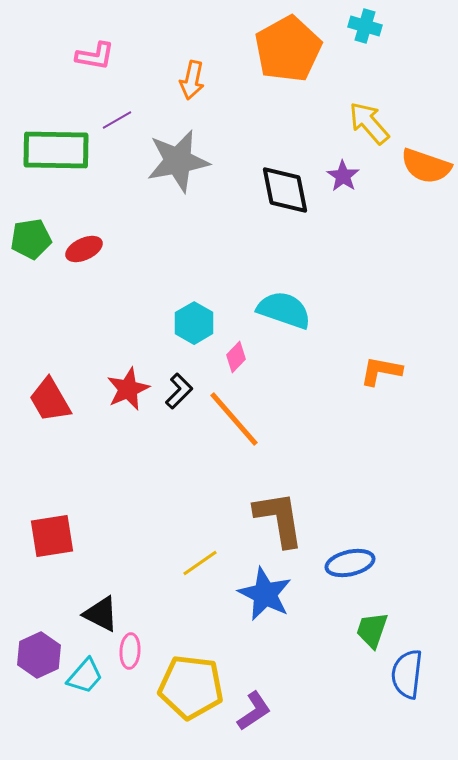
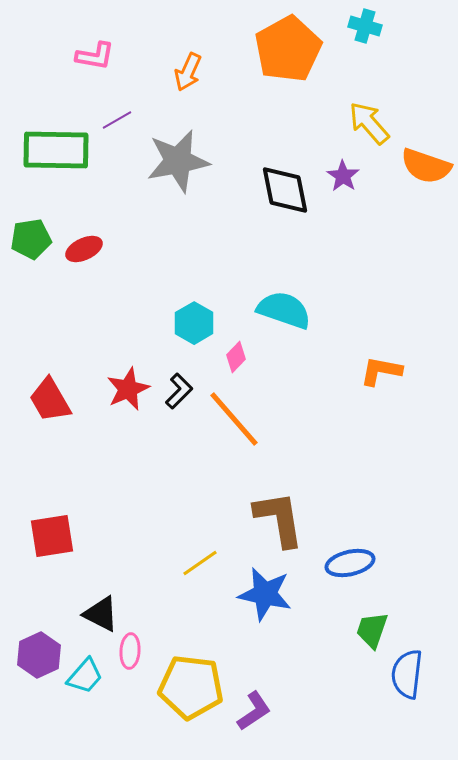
orange arrow: moved 4 px left, 8 px up; rotated 12 degrees clockwise
blue star: rotated 14 degrees counterclockwise
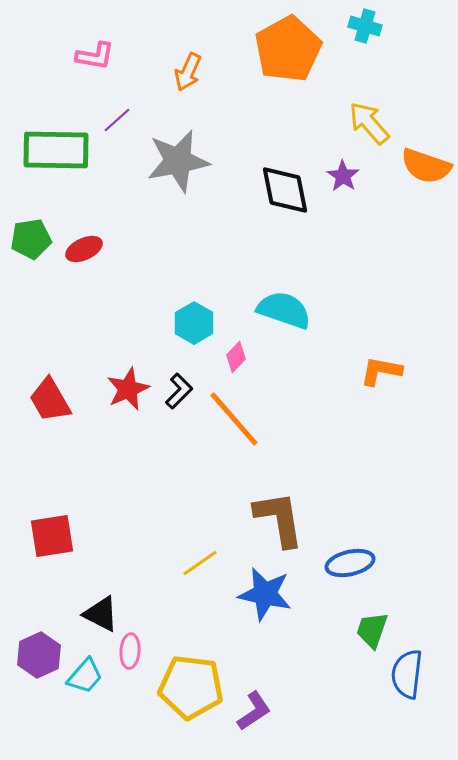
purple line: rotated 12 degrees counterclockwise
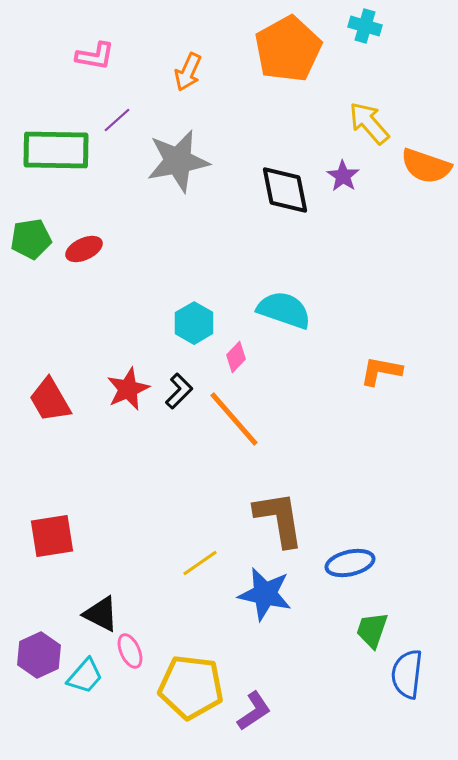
pink ellipse: rotated 28 degrees counterclockwise
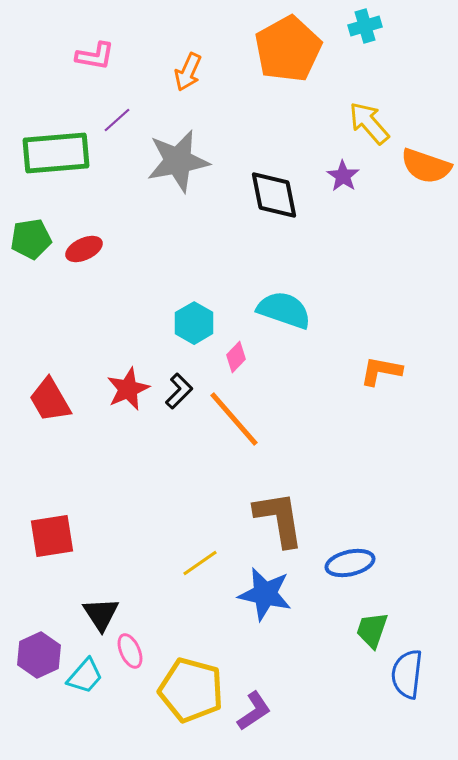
cyan cross: rotated 32 degrees counterclockwise
green rectangle: moved 3 px down; rotated 6 degrees counterclockwise
black diamond: moved 11 px left, 5 px down
black triangle: rotated 30 degrees clockwise
yellow pentagon: moved 3 px down; rotated 8 degrees clockwise
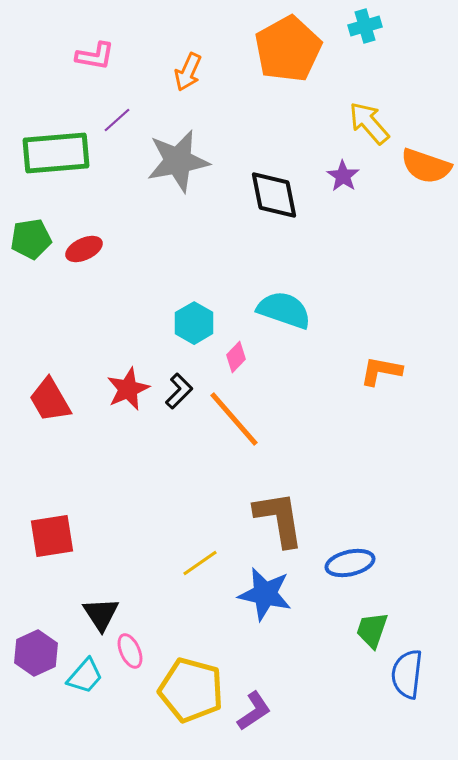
purple hexagon: moved 3 px left, 2 px up
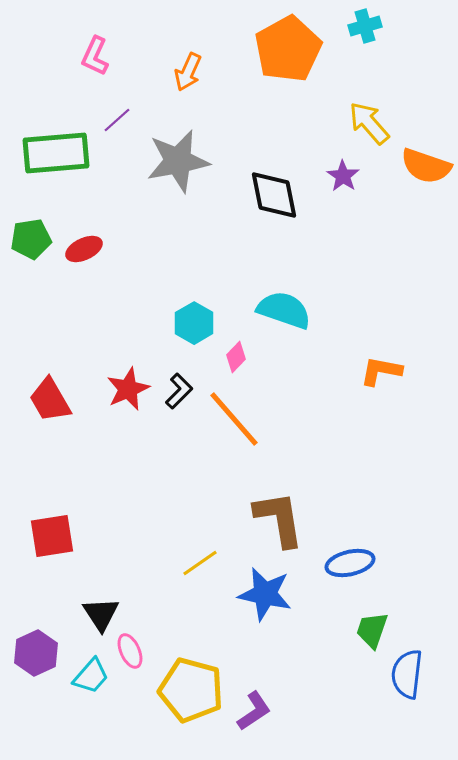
pink L-shape: rotated 105 degrees clockwise
cyan trapezoid: moved 6 px right
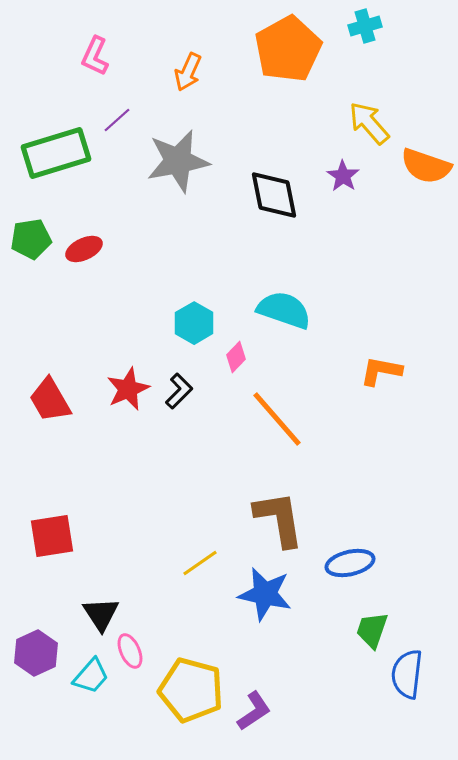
green rectangle: rotated 12 degrees counterclockwise
orange line: moved 43 px right
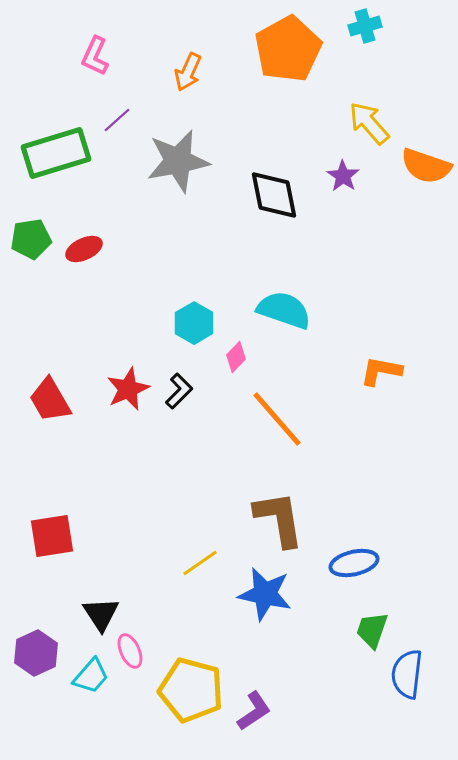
blue ellipse: moved 4 px right
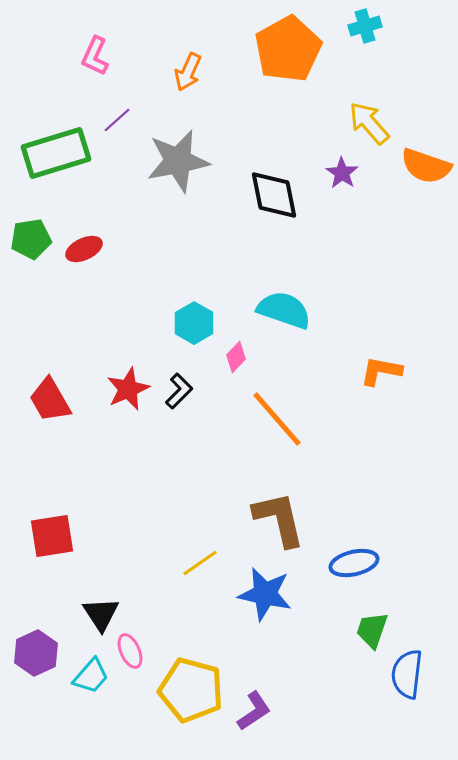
purple star: moved 1 px left, 3 px up
brown L-shape: rotated 4 degrees counterclockwise
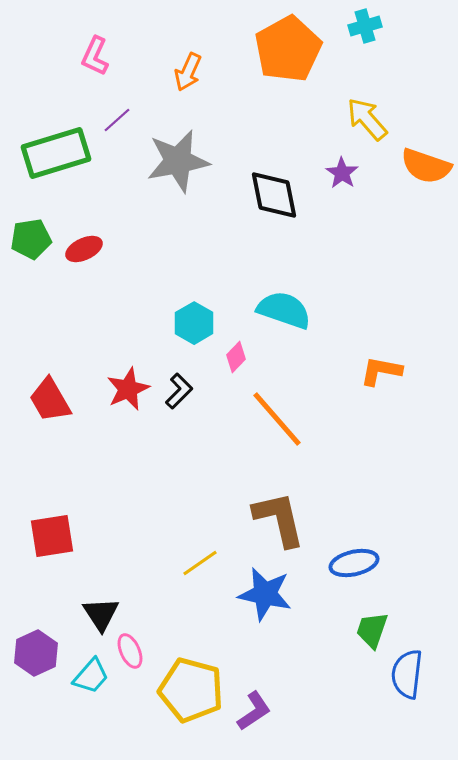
yellow arrow: moved 2 px left, 4 px up
